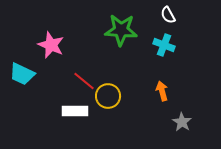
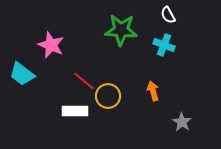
cyan trapezoid: rotated 12 degrees clockwise
orange arrow: moved 9 px left
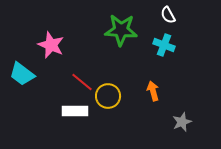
red line: moved 2 px left, 1 px down
gray star: rotated 18 degrees clockwise
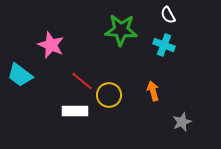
cyan trapezoid: moved 2 px left, 1 px down
red line: moved 1 px up
yellow circle: moved 1 px right, 1 px up
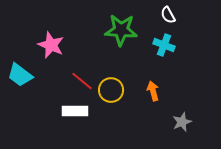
yellow circle: moved 2 px right, 5 px up
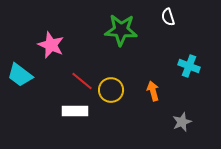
white semicircle: moved 2 px down; rotated 12 degrees clockwise
cyan cross: moved 25 px right, 21 px down
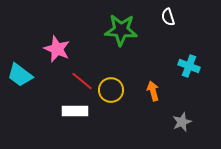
pink star: moved 6 px right, 4 px down
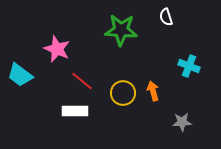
white semicircle: moved 2 px left
yellow circle: moved 12 px right, 3 px down
gray star: rotated 18 degrees clockwise
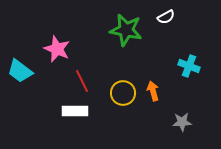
white semicircle: rotated 102 degrees counterclockwise
green star: moved 5 px right; rotated 8 degrees clockwise
cyan trapezoid: moved 4 px up
red line: rotated 25 degrees clockwise
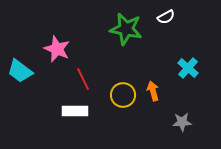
green star: moved 1 px up
cyan cross: moved 1 px left, 2 px down; rotated 20 degrees clockwise
red line: moved 1 px right, 2 px up
yellow circle: moved 2 px down
